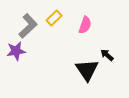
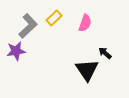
pink semicircle: moved 2 px up
black arrow: moved 2 px left, 2 px up
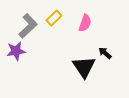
black triangle: moved 3 px left, 3 px up
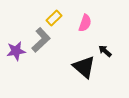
gray L-shape: moved 13 px right, 14 px down
black arrow: moved 2 px up
black triangle: rotated 15 degrees counterclockwise
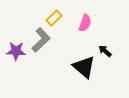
purple star: rotated 12 degrees clockwise
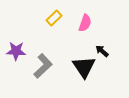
gray L-shape: moved 2 px right, 26 px down
black arrow: moved 3 px left
black triangle: rotated 15 degrees clockwise
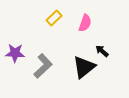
purple star: moved 1 px left, 2 px down
black triangle: rotated 25 degrees clockwise
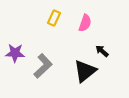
yellow rectangle: rotated 21 degrees counterclockwise
black triangle: moved 1 px right, 4 px down
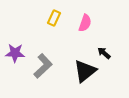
black arrow: moved 2 px right, 2 px down
